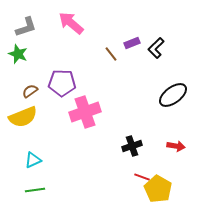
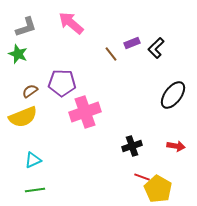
black ellipse: rotated 16 degrees counterclockwise
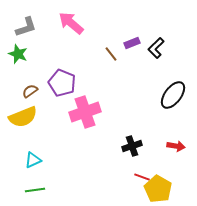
purple pentagon: rotated 20 degrees clockwise
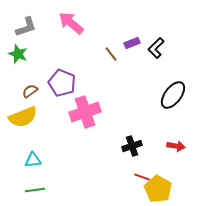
cyan triangle: rotated 18 degrees clockwise
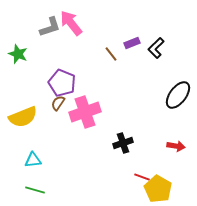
pink arrow: rotated 12 degrees clockwise
gray L-shape: moved 24 px right
brown semicircle: moved 28 px right, 12 px down; rotated 21 degrees counterclockwise
black ellipse: moved 5 px right
black cross: moved 9 px left, 3 px up
green line: rotated 24 degrees clockwise
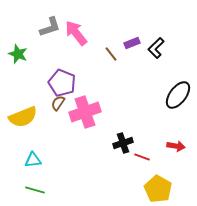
pink arrow: moved 5 px right, 10 px down
red line: moved 20 px up
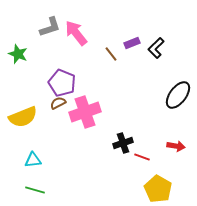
brown semicircle: rotated 28 degrees clockwise
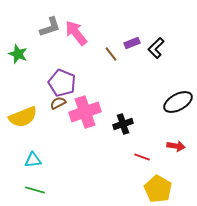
black ellipse: moved 7 px down; rotated 24 degrees clockwise
black cross: moved 19 px up
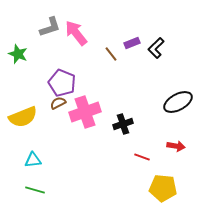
yellow pentagon: moved 5 px right, 1 px up; rotated 24 degrees counterclockwise
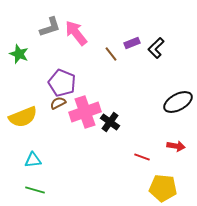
green star: moved 1 px right
black cross: moved 13 px left, 2 px up; rotated 36 degrees counterclockwise
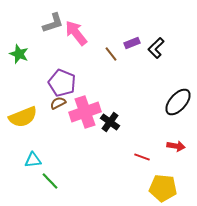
gray L-shape: moved 3 px right, 4 px up
black ellipse: rotated 20 degrees counterclockwise
green line: moved 15 px right, 9 px up; rotated 30 degrees clockwise
